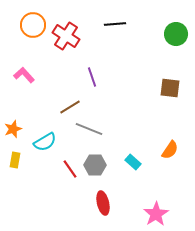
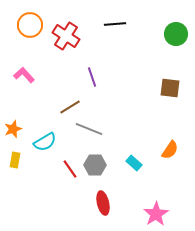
orange circle: moved 3 px left
cyan rectangle: moved 1 px right, 1 px down
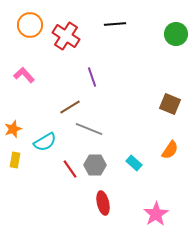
brown square: moved 16 px down; rotated 15 degrees clockwise
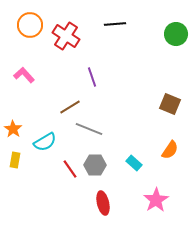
orange star: rotated 18 degrees counterclockwise
pink star: moved 14 px up
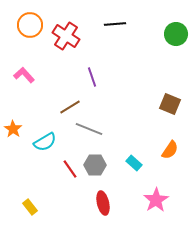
yellow rectangle: moved 15 px right, 47 px down; rotated 49 degrees counterclockwise
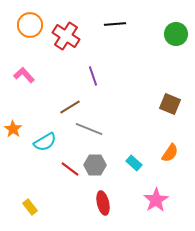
purple line: moved 1 px right, 1 px up
orange semicircle: moved 3 px down
red line: rotated 18 degrees counterclockwise
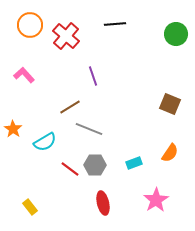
red cross: rotated 8 degrees clockwise
cyan rectangle: rotated 63 degrees counterclockwise
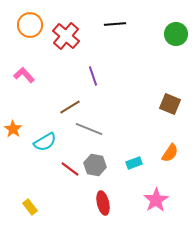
gray hexagon: rotated 10 degrees clockwise
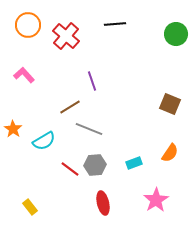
orange circle: moved 2 px left
purple line: moved 1 px left, 5 px down
cyan semicircle: moved 1 px left, 1 px up
gray hexagon: rotated 15 degrees counterclockwise
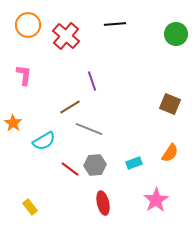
pink L-shape: rotated 50 degrees clockwise
orange star: moved 6 px up
